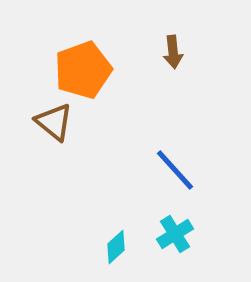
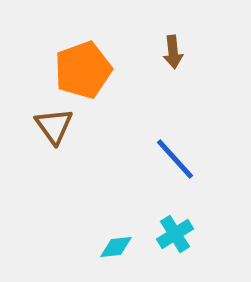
brown triangle: moved 4 px down; rotated 15 degrees clockwise
blue line: moved 11 px up
cyan diamond: rotated 36 degrees clockwise
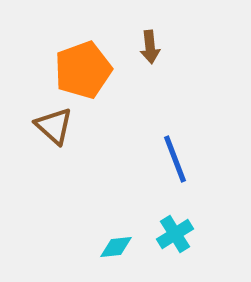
brown arrow: moved 23 px left, 5 px up
brown triangle: rotated 12 degrees counterclockwise
blue line: rotated 21 degrees clockwise
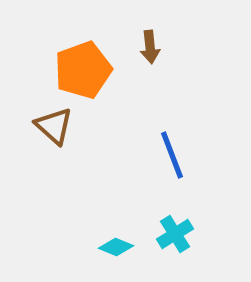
blue line: moved 3 px left, 4 px up
cyan diamond: rotated 28 degrees clockwise
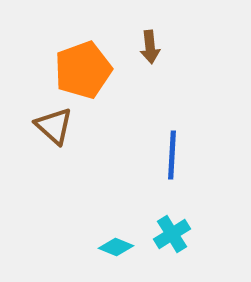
blue line: rotated 24 degrees clockwise
cyan cross: moved 3 px left
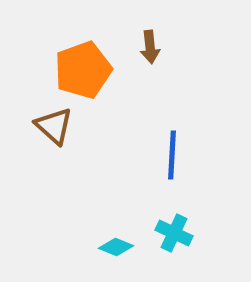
cyan cross: moved 2 px right, 1 px up; rotated 33 degrees counterclockwise
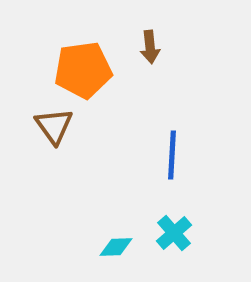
orange pentagon: rotated 12 degrees clockwise
brown triangle: rotated 12 degrees clockwise
cyan cross: rotated 24 degrees clockwise
cyan diamond: rotated 24 degrees counterclockwise
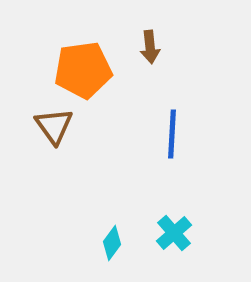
blue line: moved 21 px up
cyan diamond: moved 4 px left, 4 px up; rotated 52 degrees counterclockwise
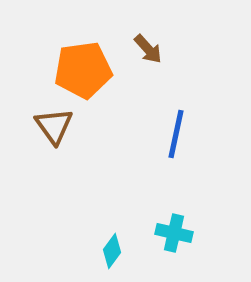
brown arrow: moved 2 px left, 2 px down; rotated 36 degrees counterclockwise
blue line: moved 4 px right; rotated 9 degrees clockwise
cyan cross: rotated 36 degrees counterclockwise
cyan diamond: moved 8 px down
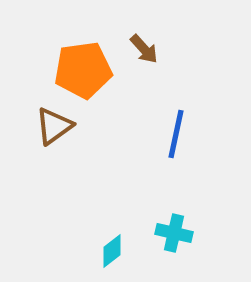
brown arrow: moved 4 px left
brown triangle: rotated 30 degrees clockwise
cyan diamond: rotated 16 degrees clockwise
